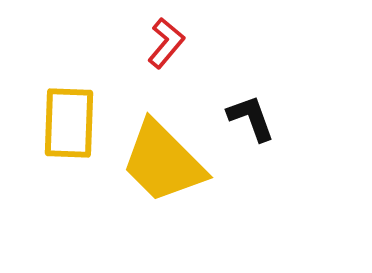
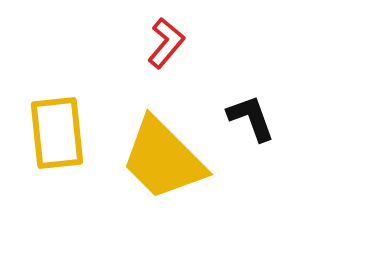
yellow rectangle: moved 12 px left, 10 px down; rotated 8 degrees counterclockwise
yellow trapezoid: moved 3 px up
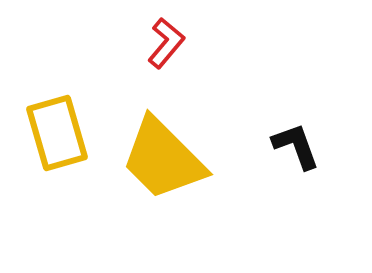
black L-shape: moved 45 px right, 28 px down
yellow rectangle: rotated 10 degrees counterclockwise
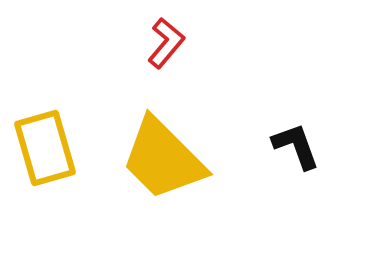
yellow rectangle: moved 12 px left, 15 px down
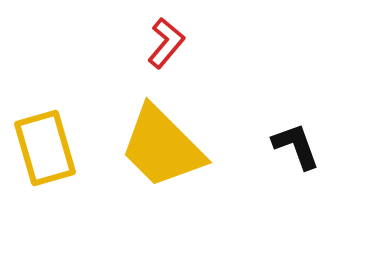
yellow trapezoid: moved 1 px left, 12 px up
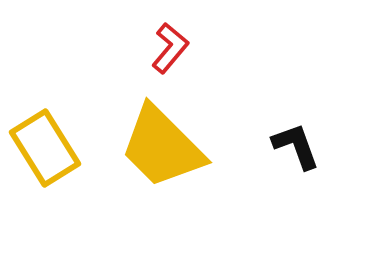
red L-shape: moved 4 px right, 5 px down
yellow rectangle: rotated 16 degrees counterclockwise
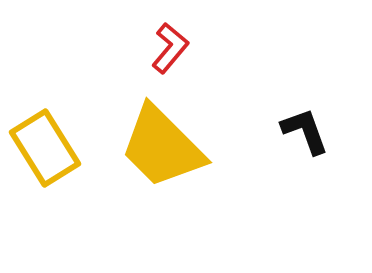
black L-shape: moved 9 px right, 15 px up
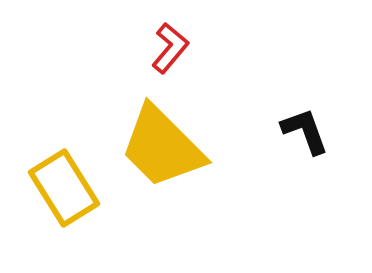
yellow rectangle: moved 19 px right, 40 px down
